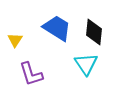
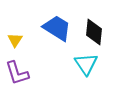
purple L-shape: moved 14 px left, 1 px up
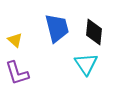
blue trapezoid: rotated 44 degrees clockwise
yellow triangle: rotated 21 degrees counterclockwise
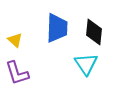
blue trapezoid: rotated 16 degrees clockwise
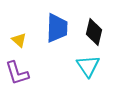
black diamond: rotated 8 degrees clockwise
yellow triangle: moved 4 px right
cyan triangle: moved 2 px right, 2 px down
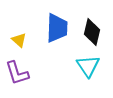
black diamond: moved 2 px left
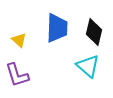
black diamond: moved 2 px right
cyan triangle: rotated 15 degrees counterclockwise
purple L-shape: moved 2 px down
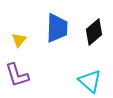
black diamond: rotated 36 degrees clockwise
yellow triangle: rotated 28 degrees clockwise
cyan triangle: moved 2 px right, 15 px down
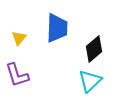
black diamond: moved 17 px down
yellow triangle: moved 2 px up
cyan triangle: rotated 35 degrees clockwise
